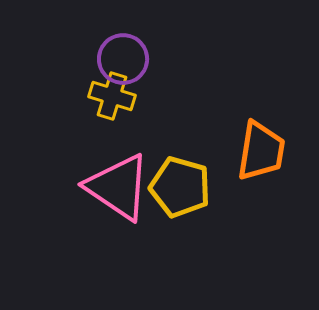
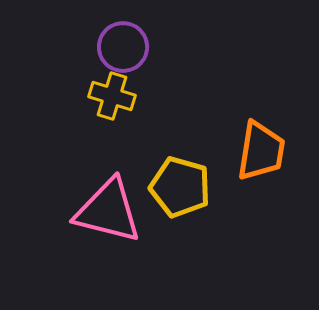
purple circle: moved 12 px up
pink triangle: moved 10 px left, 24 px down; rotated 20 degrees counterclockwise
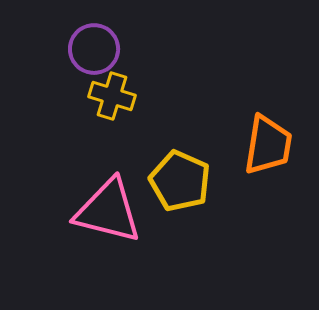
purple circle: moved 29 px left, 2 px down
orange trapezoid: moved 7 px right, 6 px up
yellow pentagon: moved 6 px up; rotated 8 degrees clockwise
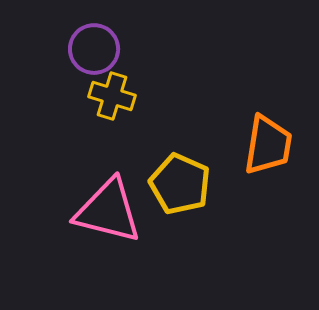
yellow pentagon: moved 3 px down
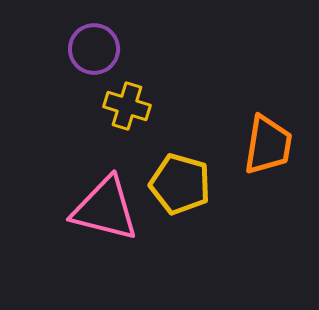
yellow cross: moved 15 px right, 10 px down
yellow pentagon: rotated 8 degrees counterclockwise
pink triangle: moved 3 px left, 2 px up
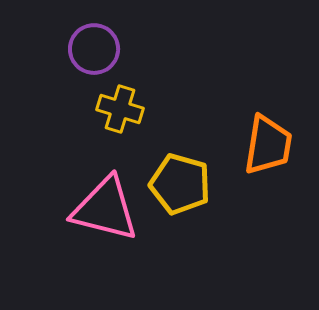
yellow cross: moved 7 px left, 3 px down
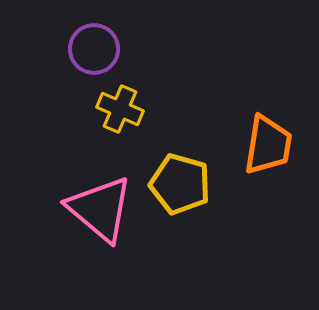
yellow cross: rotated 6 degrees clockwise
pink triangle: moved 5 px left; rotated 26 degrees clockwise
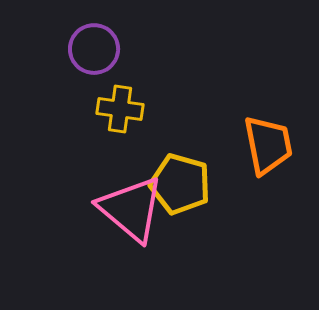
yellow cross: rotated 15 degrees counterclockwise
orange trapezoid: rotated 20 degrees counterclockwise
pink triangle: moved 31 px right
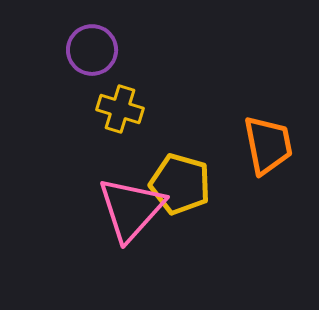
purple circle: moved 2 px left, 1 px down
yellow cross: rotated 9 degrees clockwise
pink triangle: rotated 32 degrees clockwise
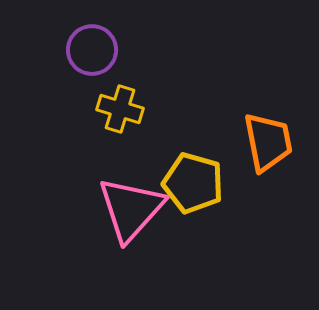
orange trapezoid: moved 3 px up
yellow pentagon: moved 13 px right, 1 px up
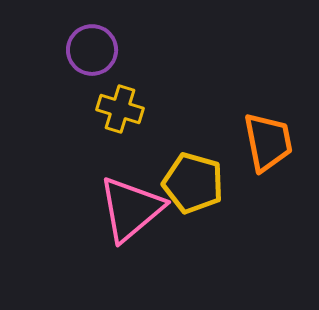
pink triangle: rotated 8 degrees clockwise
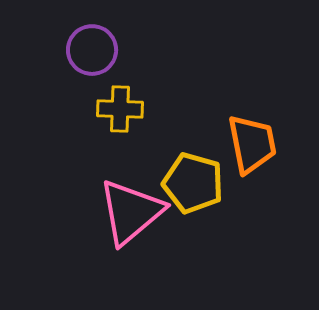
yellow cross: rotated 15 degrees counterclockwise
orange trapezoid: moved 16 px left, 2 px down
pink triangle: moved 3 px down
